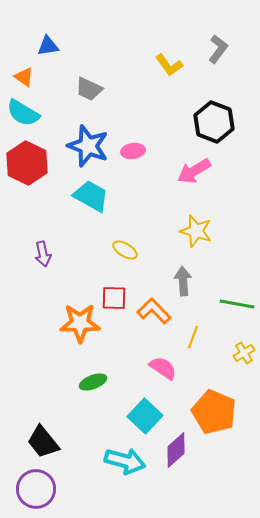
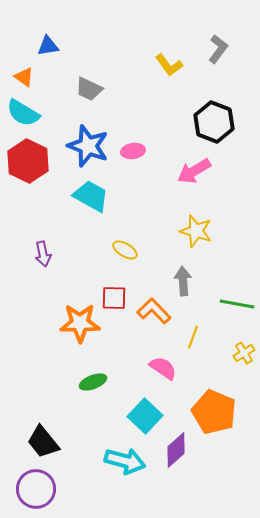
red hexagon: moved 1 px right, 2 px up
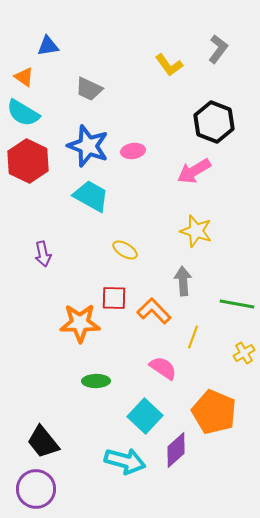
green ellipse: moved 3 px right, 1 px up; rotated 20 degrees clockwise
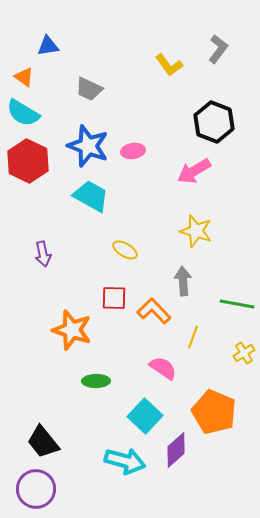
orange star: moved 8 px left, 7 px down; rotated 18 degrees clockwise
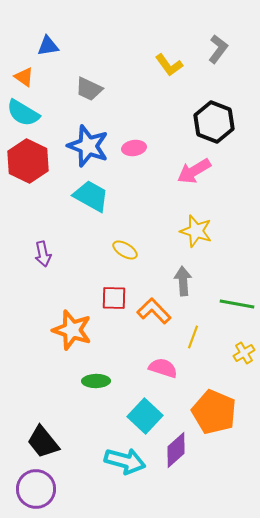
pink ellipse: moved 1 px right, 3 px up
pink semicircle: rotated 16 degrees counterclockwise
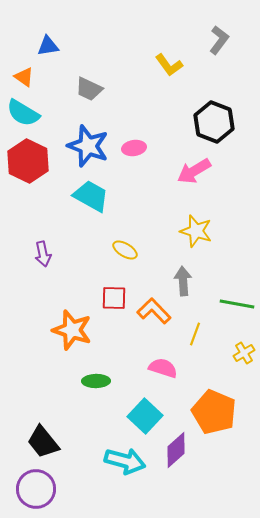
gray L-shape: moved 1 px right, 9 px up
yellow line: moved 2 px right, 3 px up
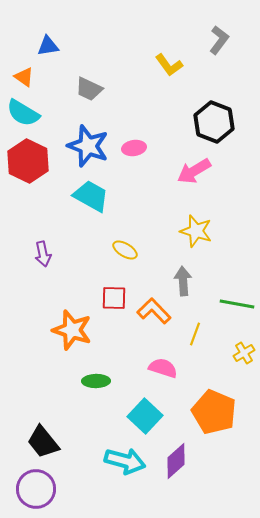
purple diamond: moved 11 px down
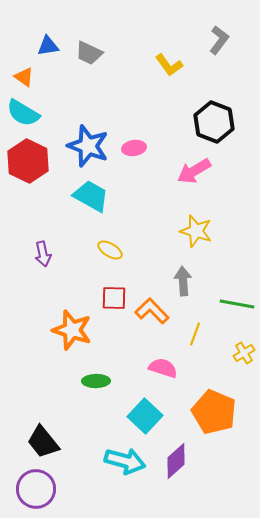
gray trapezoid: moved 36 px up
yellow ellipse: moved 15 px left
orange L-shape: moved 2 px left
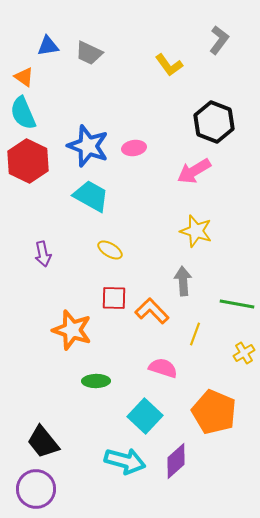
cyan semicircle: rotated 36 degrees clockwise
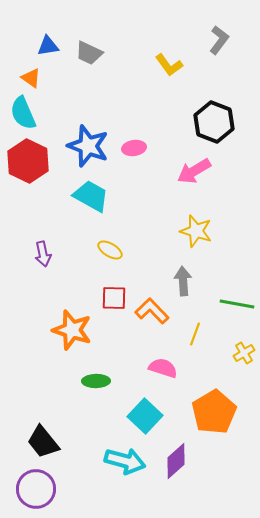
orange triangle: moved 7 px right, 1 px down
orange pentagon: rotated 18 degrees clockwise
